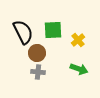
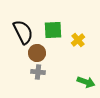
green arrow: moved 7 px right, 13 px down
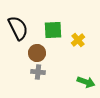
black semicircle: moved 5 px left, 4 px up
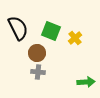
green square: moved 2 px left, 1 px down; rotated 24 degrees clockwise
yellow cross: moved 3 px left, 2 px up
green arrow: rotated 24 degrees counterclockwise
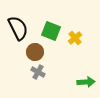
brown circle: moved 2 px left, 1 px up
gray cross: rotated 24 degrees clockwise
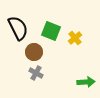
brown circle: moved 1 px left
gray cross: moved 2 px left, 1 px down
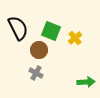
brown circle: moved 5 px right, 2 px up
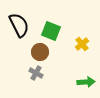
black semicircle: moved 1 px right, 3 px up
yellow cross: moved 7 px right, 6 px down
brown circle: moved 1 px right, 2 px down
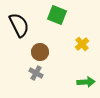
green square: moved 6 px right, 16 px up
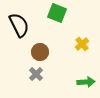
green square: moved 2 px up
gray cross: moved 1 px down; rotated 16 degrees clockwise
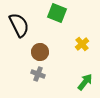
gray cross: moved 2 px right; rotated 24 degrees counterclockwise
green arrow: moved 1 px left; rotated 48 degrees counterclockwise
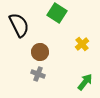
green square: rotated 12 degrees clockwise
